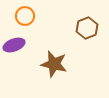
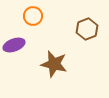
orange circle: moved 8 px right
brown hexagon: moved 1 px down
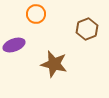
orange circle: moved 3 px right, 2 px up
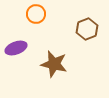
purple ellipse: moved 2 px right, 3 px down
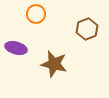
purple ellipse: rotated 35 degrees clockwise
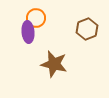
orange circle: moved 4 px down
purple ellipse: moved 12 px right, 16 px up; rotated 70 degrees clockwise
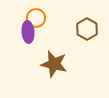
brown hexagon: rotated 10 degrees counterclockwise
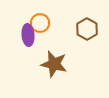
orange circle: moved 4 px right, 5 px down
purple ellipse: moved 3 px down
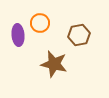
brown hexagon: moved 8 px left, 6 px down; rotated 20 degrees clockwise
purple ellipse: moved 10 px left
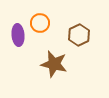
brown hexagon: rotated 15 degrees counterclockwise
